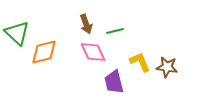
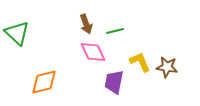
orange diamond: moved 30 px down
purple trapezoid: rotated 25 degrees clockwise
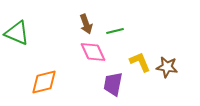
green triangle: rotated 20 degrees counterclockwise
purple trapezoid: moved 1 px left, 2 px down
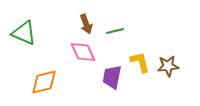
green triangle: moved 7 px right
pink diamond: moved 10 px left
yellow L-shape: rotated 10 degrees clockwise
brown star: moved 1 px right, 1 px up; rotated 15 degrees counterclockwise
purple trapezoid: moved 1 px left, 7 px up
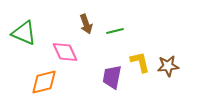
pink diamond: moved 18 px left
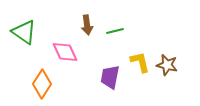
brown arrow: moved 1 px right, 1 px down; rotated 12 degrees clockwise
green triangle: moved 1 px up; rotated 12 degrees clockwise
brown star: moved 1 px left, 1 px up; rotated 20 degrees clockwise
purple trapezoid: moved 2 px left
orange diamond: moved 2 px left, 2 px down; rotated 44 degrees counterclockwise
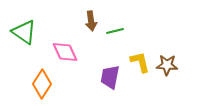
brown arrow: moved 4 px right, 4 px up
brown star: rotated 10 degrees counterclockwise
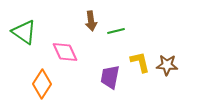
green line: moved 1 px right
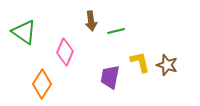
pink diamond: rotated 48 degrees clockwise
brown star: rotated 15 degrees clockwise
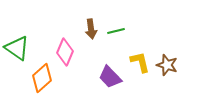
brown arrow: moved 8 px down
green triangle: moved 7 px left, 16 px down
purple trapezoid: rotated 55 degrees counterclockwise
orange diamond: moved 6 px up; rotated 16 degrees clockwise
